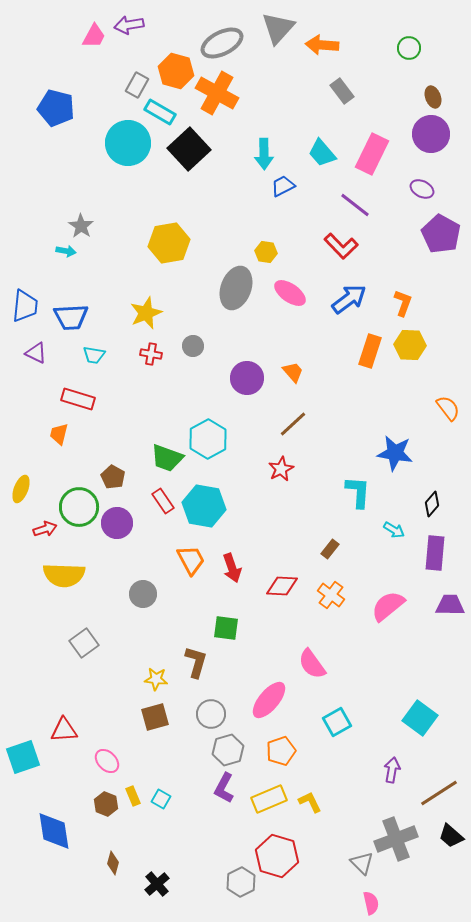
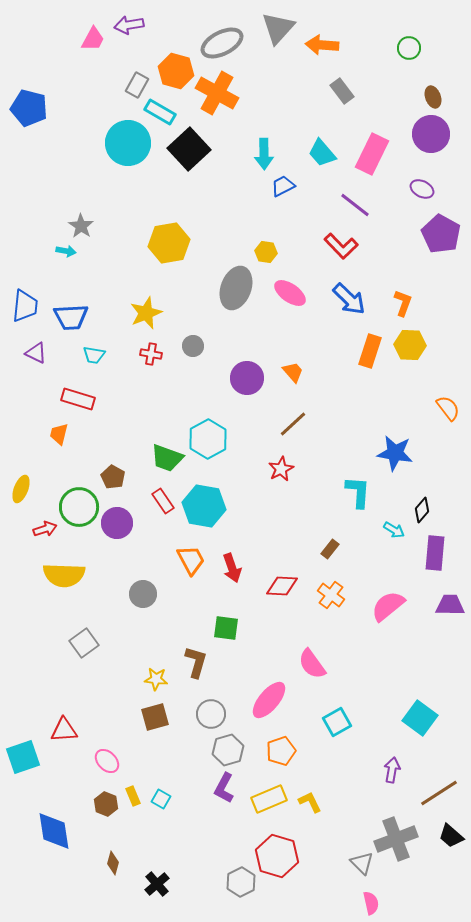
pink trapezoid at (94, 36): moved 1 px left, 3 px down
blue pentagon at (56, 108): moved 27 px left
blue arrow at (349, 299): rotated 81 degrees clockwise
black diamond at (432, 504): moved 10 px left, 6 px down
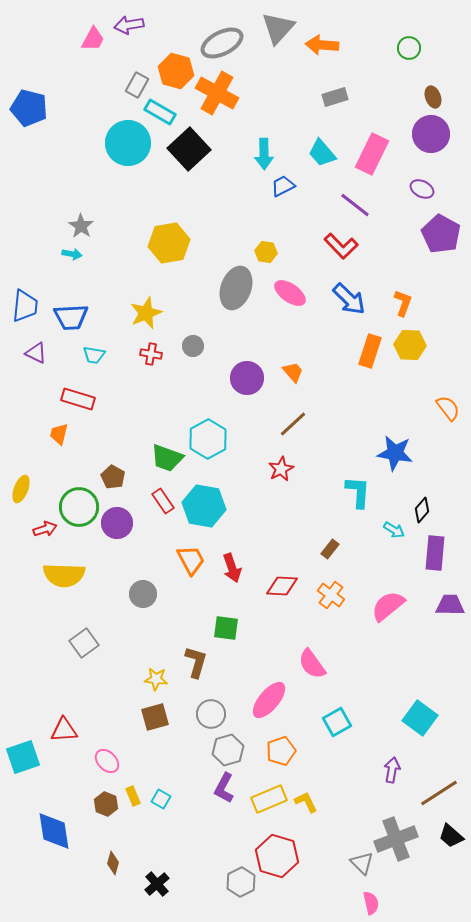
gray rectangle at (342, 91): moved 7 px left, 6 px down; rotated 70 degrees counterclockwise
cyan arrow at (66, 251): moved 6 px right, 3 px down
yellow L-shape at (310, 802): moved 4 px left
